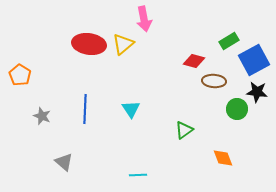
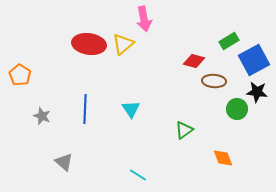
cyan line: rotated 36 degrees clockwise
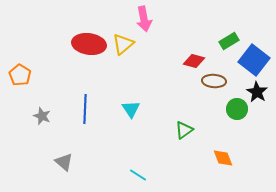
blue square: rotated 24 degrees counterclockwise
black star: rotated 25 degrees clockwise
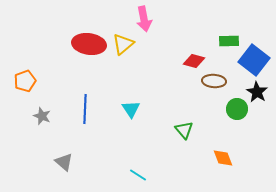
green rectangle: rotated 30 degrees clockwise
orange pentagon: moved 5 px right, 6 px down; rotated 20 degrees clockwise
green triangle: rotated 36 degrees counterclockwise
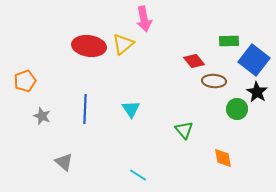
red ellipse: moved 2 px down
red diamond: rotated 35 degrees clockwise
orange diamond: rotated 10 degrees clockwise
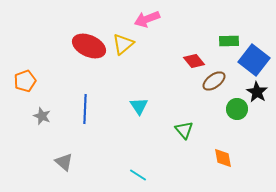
pink arrow: moved 3 px right; rotated 80 degrees clockwise
red ellipse: rotated 16 degrees clockwise
brown ellipse: rotated 40 degrees counterclockwise
cyan triangle: moved 8 px right, 3 px up
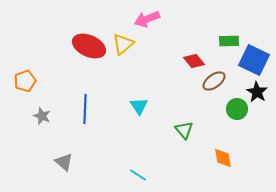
blue square: rotated 12 degrees counterclockwise
